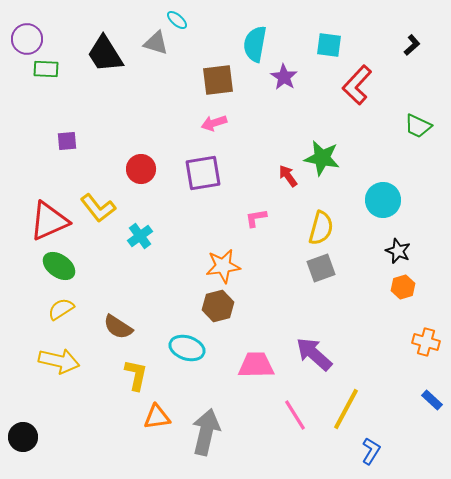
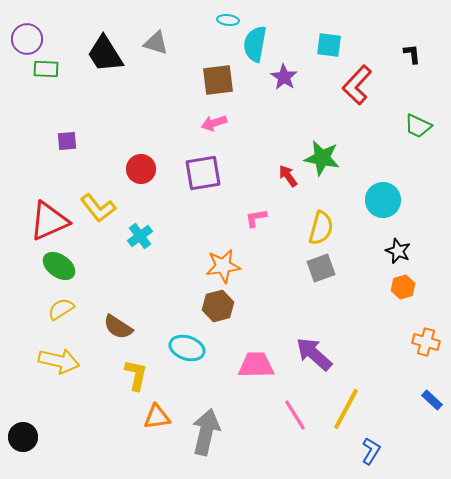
cyan ellipse at (177, 20): moved 51 px right; rotated 35 degrees counterclockwise
black L-shape at (412, 45): moved 9 px down; rotated 55 degrees counterclockwise
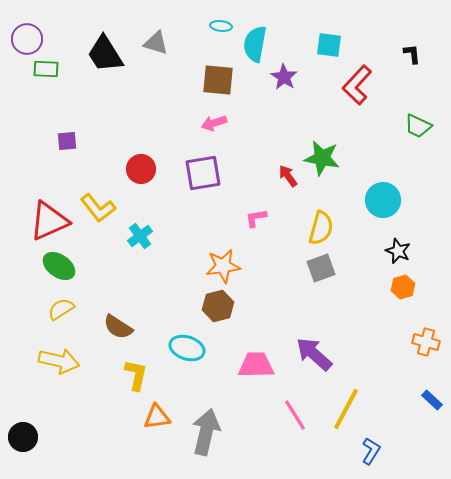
cyan ellipse at (228, 20): moved 7 px left, 6 px down
brown square at (218, 80): rotated 12 degrees clockwise
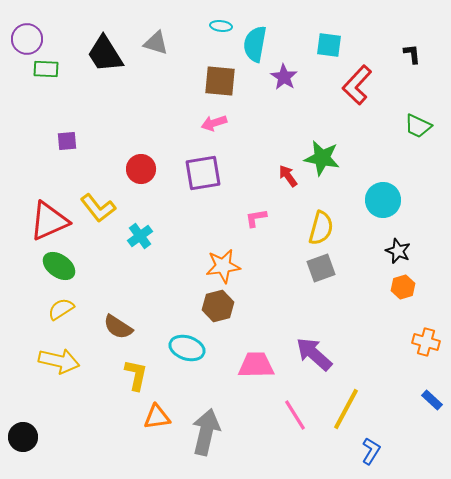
brown square at (218, 80): moved 2 px right, 1 px down
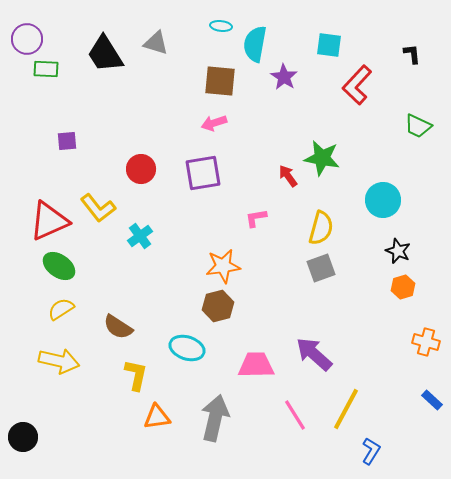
gray arrow at (206, 432): moved 9 px right, 14 px up
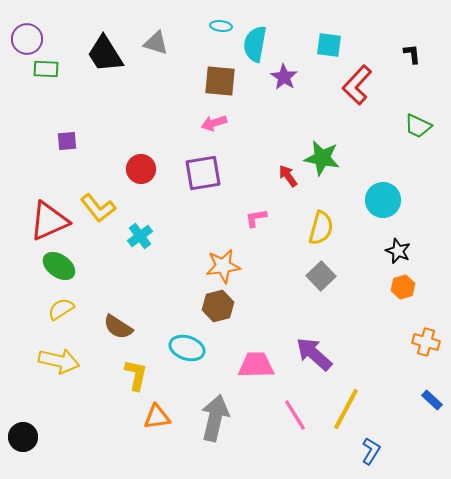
gray square at (321, 268): moved 8 px down; rotated 24 degrees counterclockwise
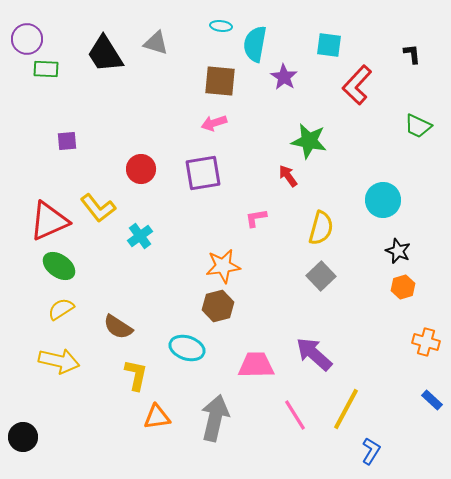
green star at (322, 158): moved 13 px left, 17 px up
